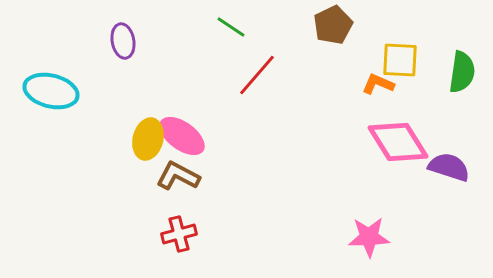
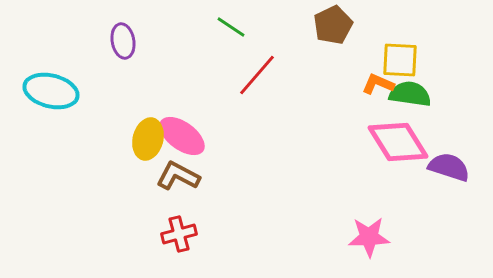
green semicircle: moved 52 px left, 22 px down; rotated 90 degrees counterclockwise
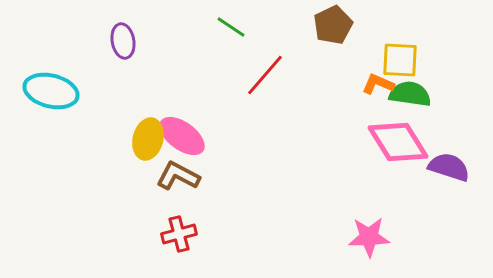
red line: moved 8 px right
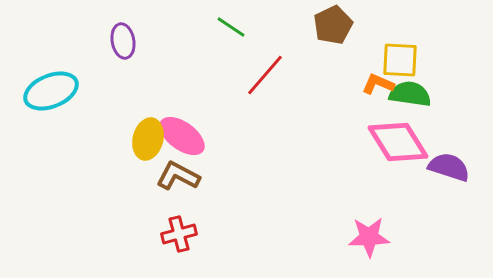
cyan ellipse: rotated 36 degrees counterclockwise
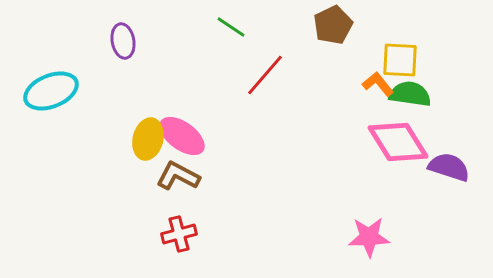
orange L-shape: rotated 28 degrees clockwise
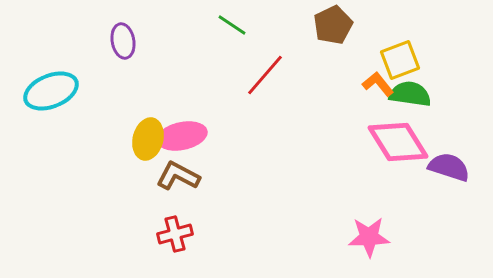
green line: moved 1 px right, 2 px up
yellow square: rotated 24 degrees counterclockwise
pink ellipse: rotated 48 degrees counterclockwise
red cross: moved 4 px left
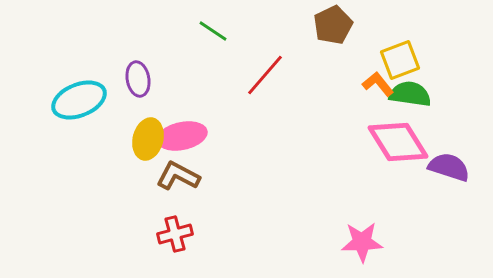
green line: moved 19 px left, 6 px down
purple ellipse: moved 15 px right, 38 px down
cyan ellipse: moved 28 px right, 9 px down
pink star: moved 7 px left, 5 px down
